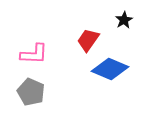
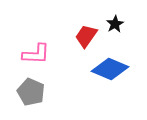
black star: moved 9 px left, 4 px down
red trapezoid: moved 2 px left, 4 px up
pink L-shape: moved 2 px right
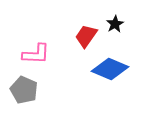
gray pentagon: moved 7 px left, 2 px up
